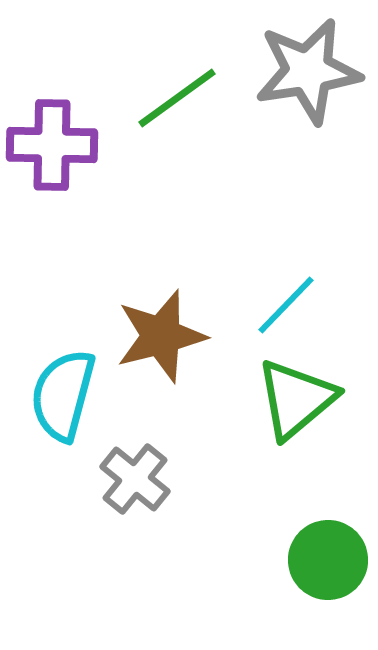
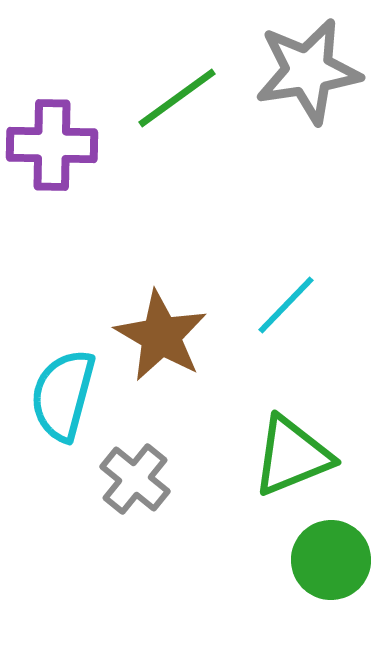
brown star: rotated 28 degrees counterclockwise
green triangle: moved 4 px left, 57 px down; rotated 18 degrees clockwise
green circle: moved 3 px right
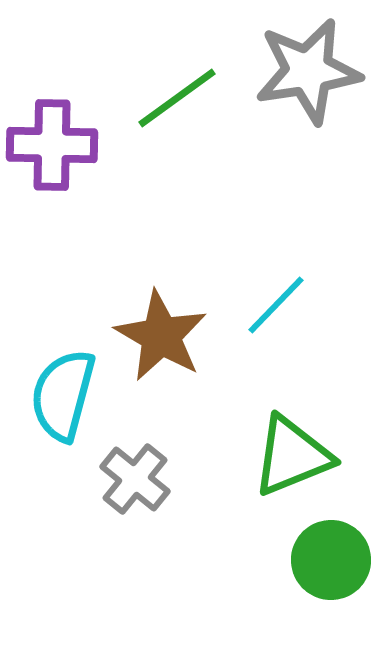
cyan line: moved 10 px left
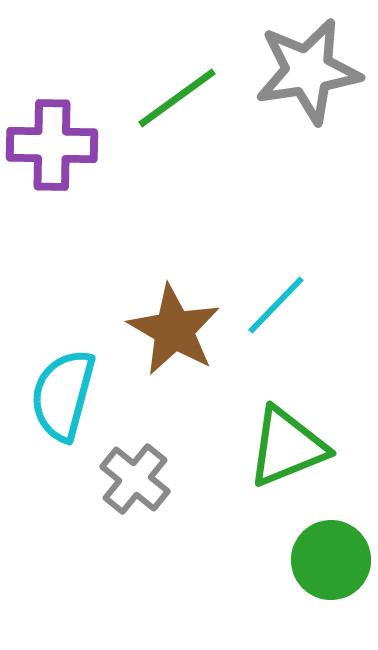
brown star: moved 13 px right, 6 px up
green triangle: moved 5 px left, 9 px up
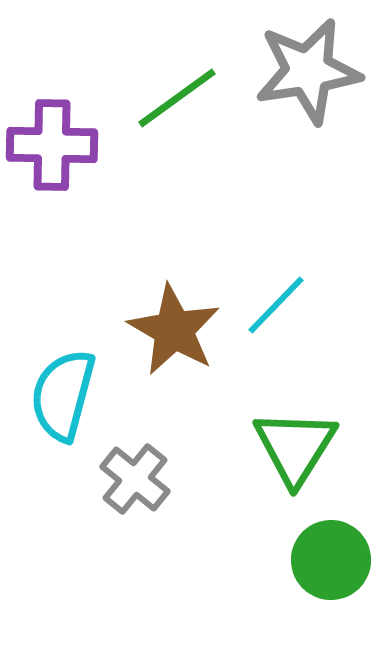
green triangle: moved 8 px right; rotated 36 degrees counterclockwise
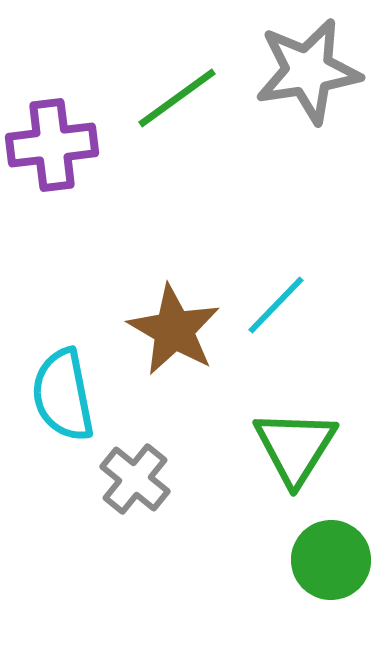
purple cross: rotated 8 degrees counterclockwise
cyan semicircle: rotated 26 degrees counterclockwise
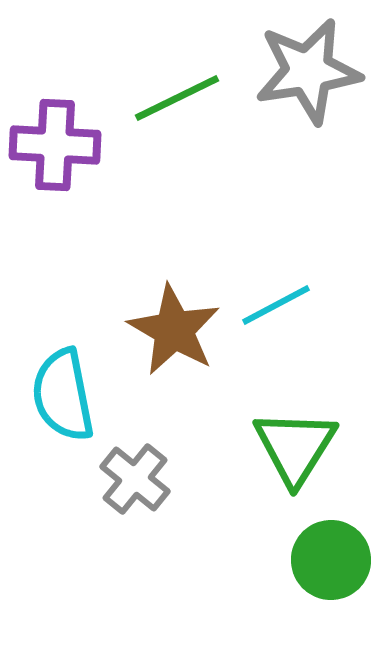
green line: rotated 10 degrees clockwise
purple cross: moved 3 px right; rotated 10 degrees clockwise
cyan line: rotated 18 degrees clockwise
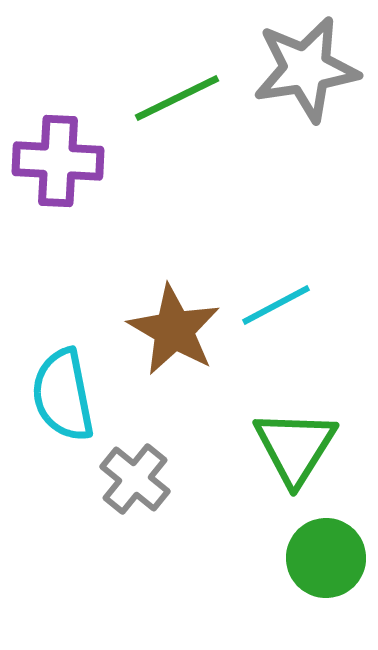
gray star: moved 2 px left, 2 px up
purple cross: moved 3 px right, 16 px down
green circle: moved 5 px left, 2 px up
